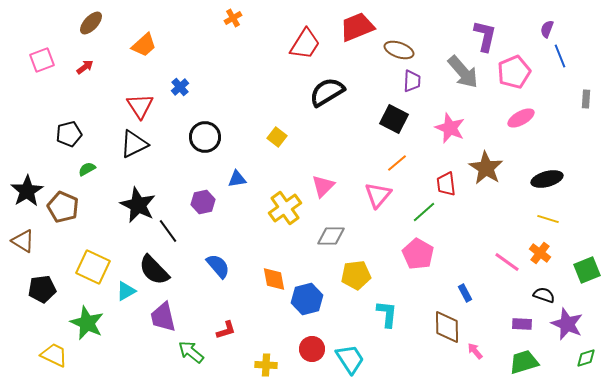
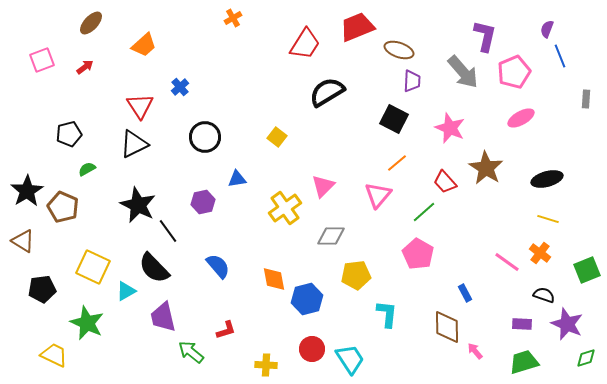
red trapezoid at (446, 184): moved 1 px left, 2 px up; rotated 35 degrees counterclockwise
black semicircle at (154, 270): moved 2 px up
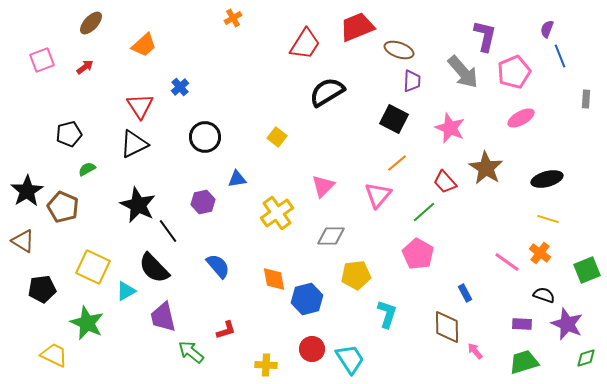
yellow cross at (285, 208): moved 8 px left, 5 px down
cyan L-shape at (387, 314): rotated 12 degrees clockwise
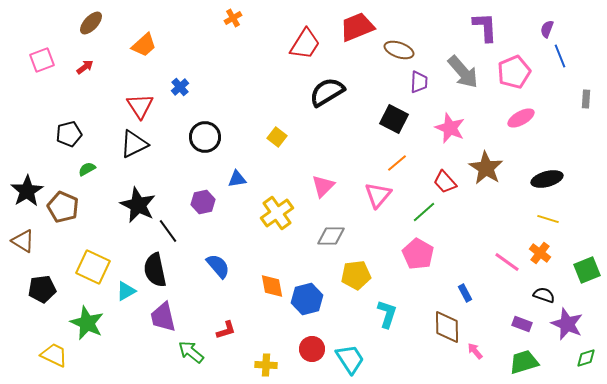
purple L-shape at (485, 36): moved 9 px up; rotated 16 degrees counterclockwise
purple trapezoid at (412, 81): moved 7 px right, 1 px down
black semicircle at (154, 268): moved 1 px right, 2 px down; rotated 32 degrees clockwise
orange diamond at (274, 279): moved 2 px left, 7 px down
purple rectangle at (522, 324): rotated 18 degrees clockwise
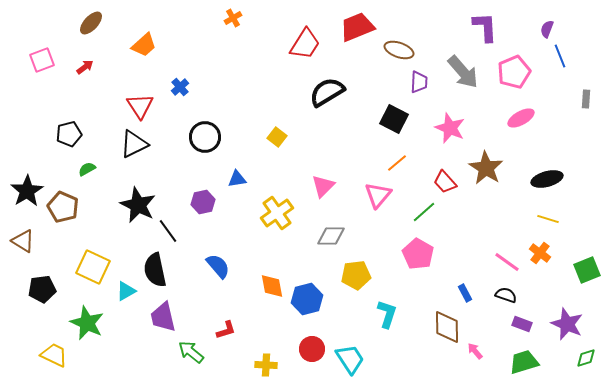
black semicircle at (544, 295): moved 38 px left
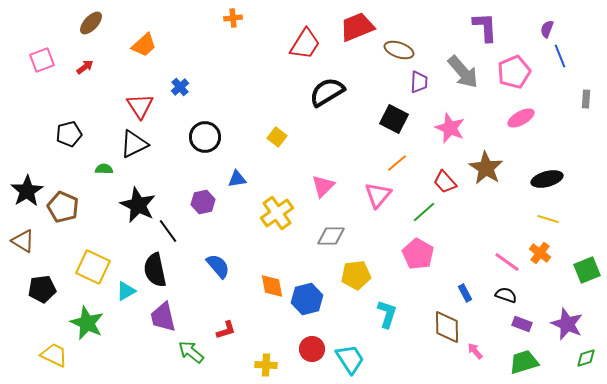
orange cross at (233, 18): rotated 24 degrees clockwise
green semicircle at (87, 169): moved 17 px right; rotated 30 degrees clockwise
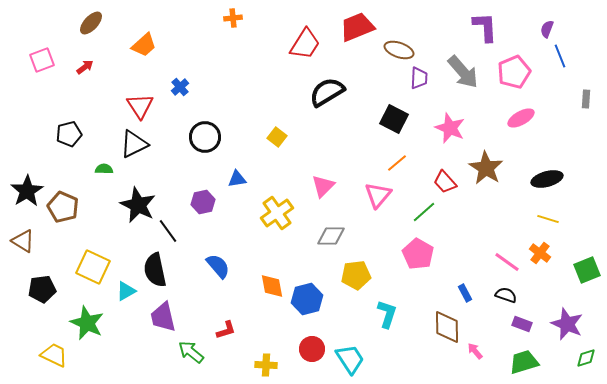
purple trapezoid at (419, 82): moved 4 px up
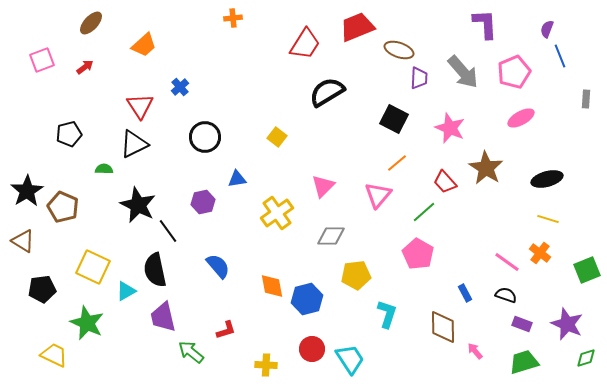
purple L-shape at (485, 27): moved 3 px up
brown diamond at (447, 327): moved 4 px left
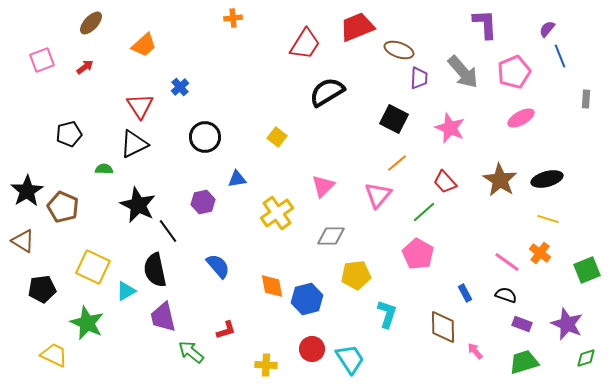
purple semicircle at (547, 29): rotated 18 degrees clockwise
brown star at (486, 168): moved 14 px right, 12 px down
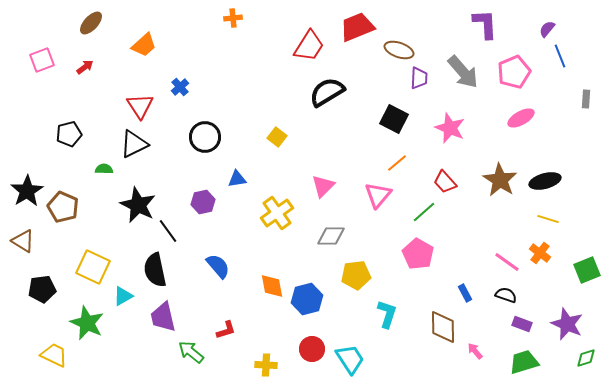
red trapezoid at (305, 44): moved 4 px right, 2 px down
black ellipse at (547, 179): moved 2 px left, 2 px down
cyan triangle at (126, 291): moved 3 px left, 5 px down
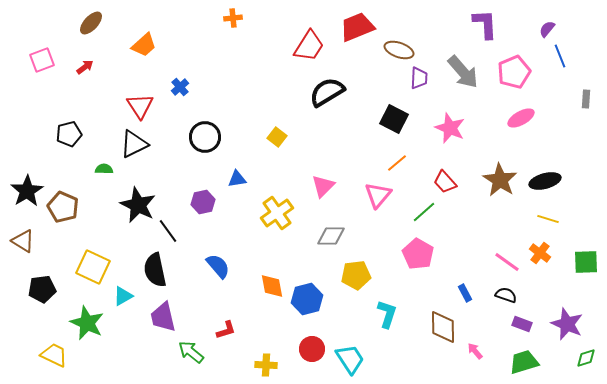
green square at (587, 270): moved 1 px left, 8 px up; rotated 20 degrees clockwise
